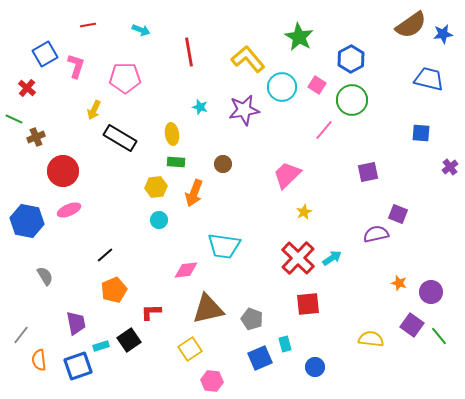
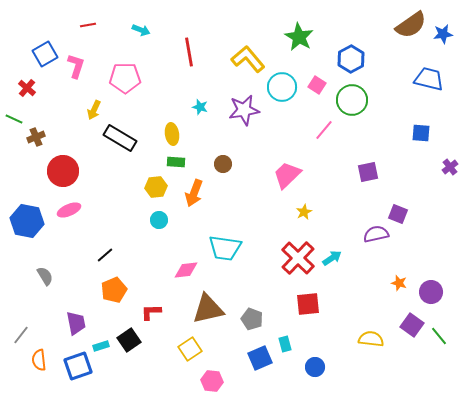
cyan trapezoid at (224, 246): moved 1 px right, 2 px down
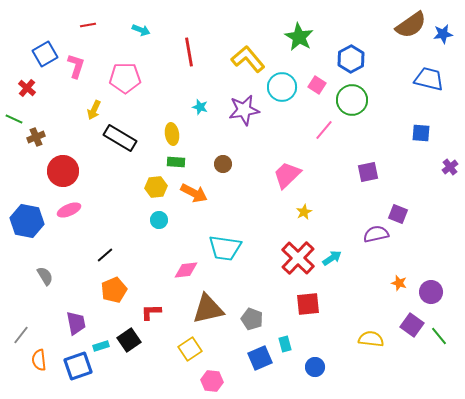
orange arrow at (194, 193): rotated 84 degrees counterclockwise
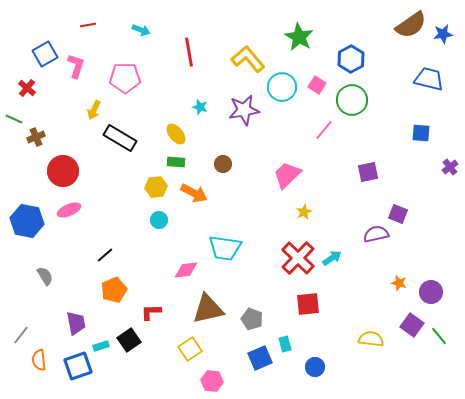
yellow ellipse at (172, 134): moved 4 px right; rotated 30 degrees counterclockwise
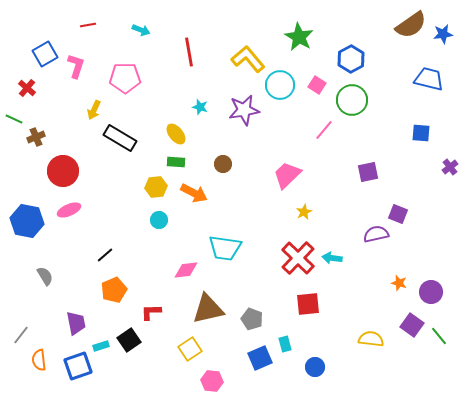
cyan circle at (282, 87): moved 2 px left, 2 px up
cyan arrow at (332, 258): rotated 138 degrees counterclockwise
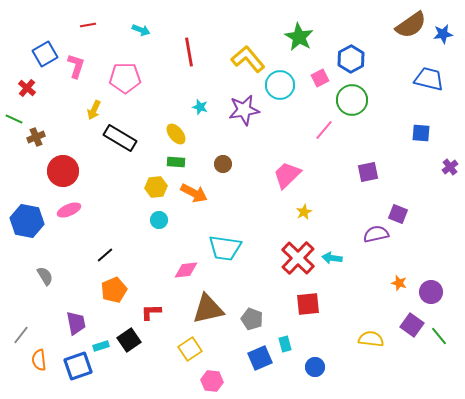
pink square at (317, 85): moved 3 px right, 7 px up; rotated 30 degrees clockwise
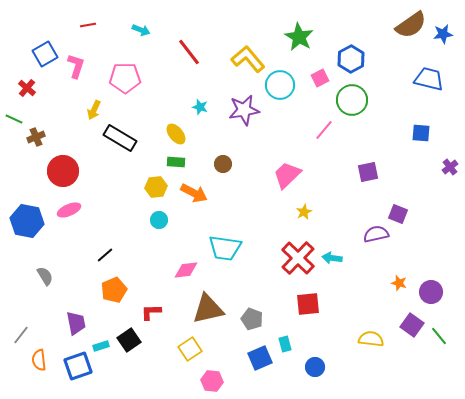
red line at (189, 52): rotated 28 degrees counterclockwise
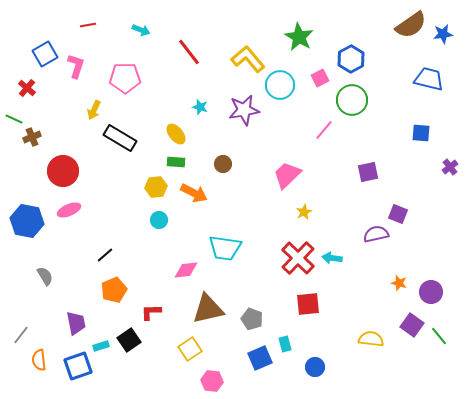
brown cross at (36, 137): moved 4 px left
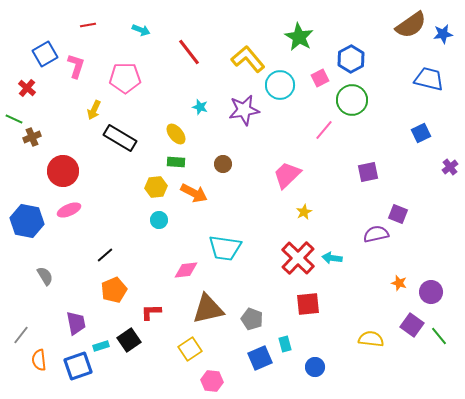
blue square at (421, 133): rotated 30 degrees counterclockwise
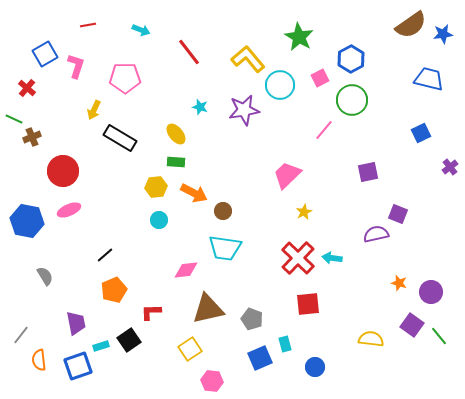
brown circle at (223, 164): moved 47 px down
